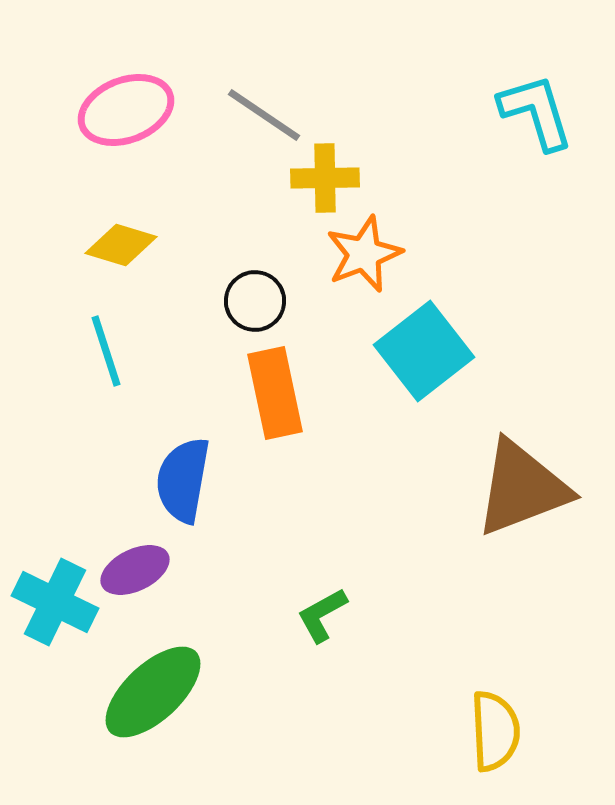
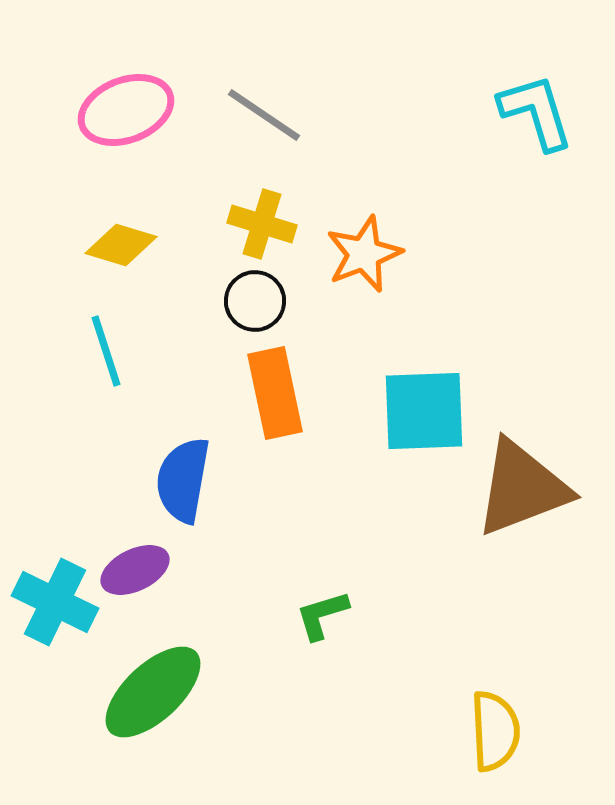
yellow cross: moved 63 px left, 46 px down; rotated 18 degrees clockwise
cyan square: moved 60 px down; rotated 36 degrees clockwise
green L-shape: rotated 12 degrees clockwise
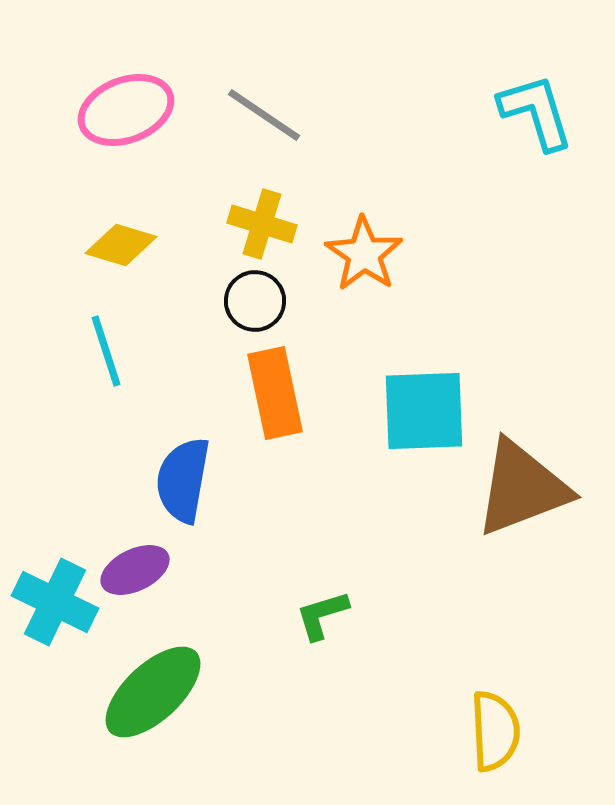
orange star: rotated 16 degrees counterclockwise
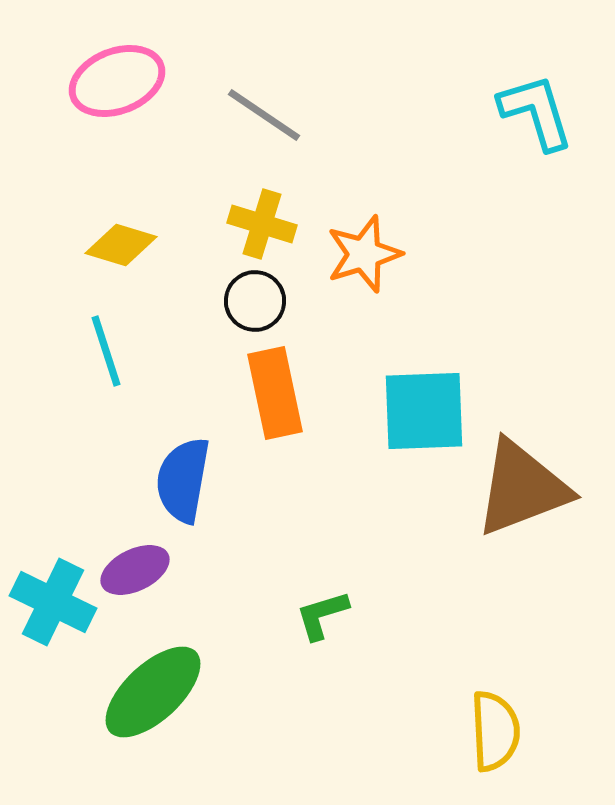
pink ellipse: moved 9 px left, 29 px up
orange star: rotated 20 degrees clockwise
cyan cross: moved 2 px left
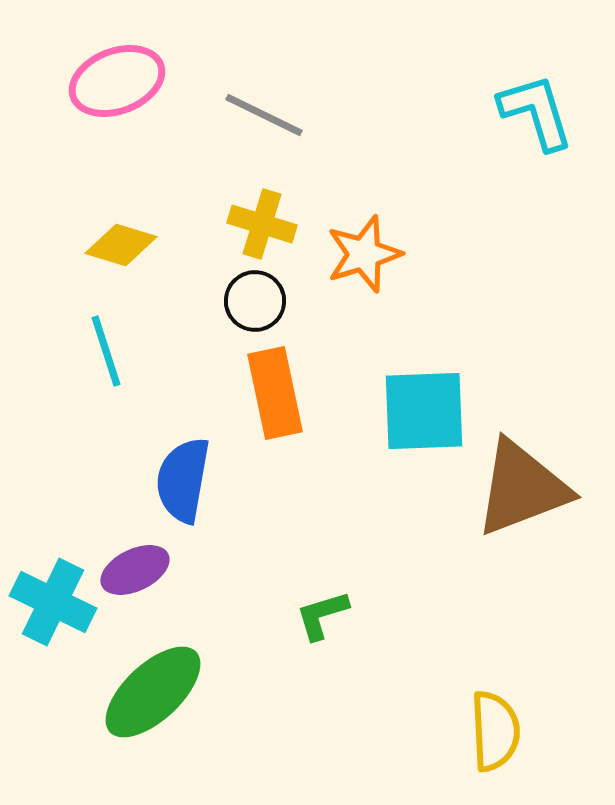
gray line: rotated 8 degrees counterclockwise
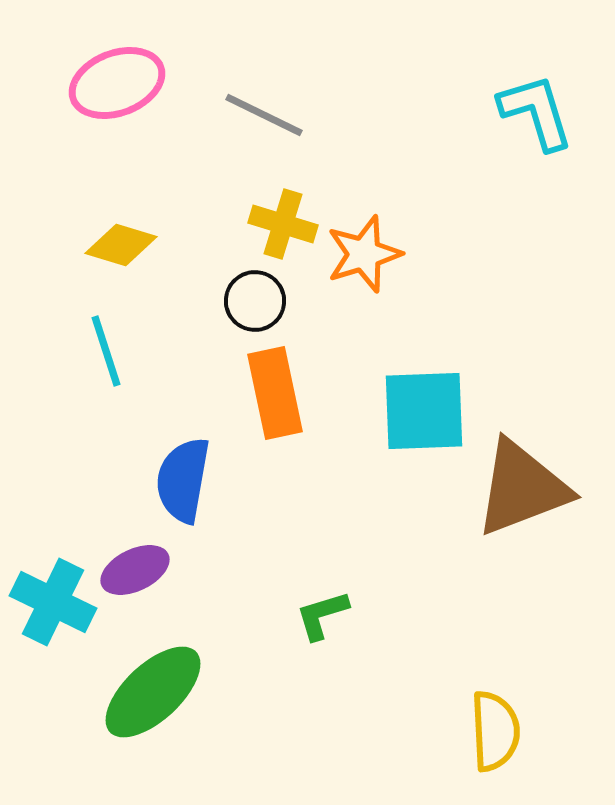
pink ellipse: moved 2 px down
yellow cross: moved 21 px right
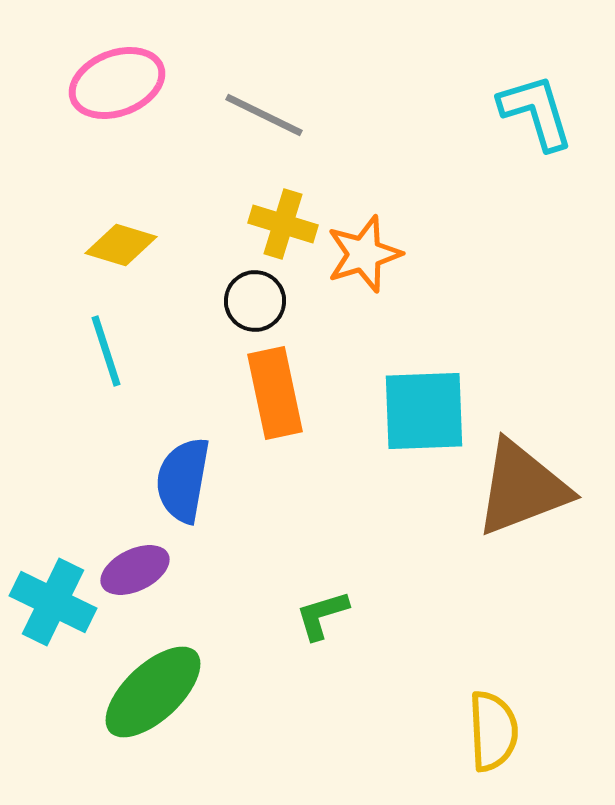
yellow semicircle: moved 2 px left
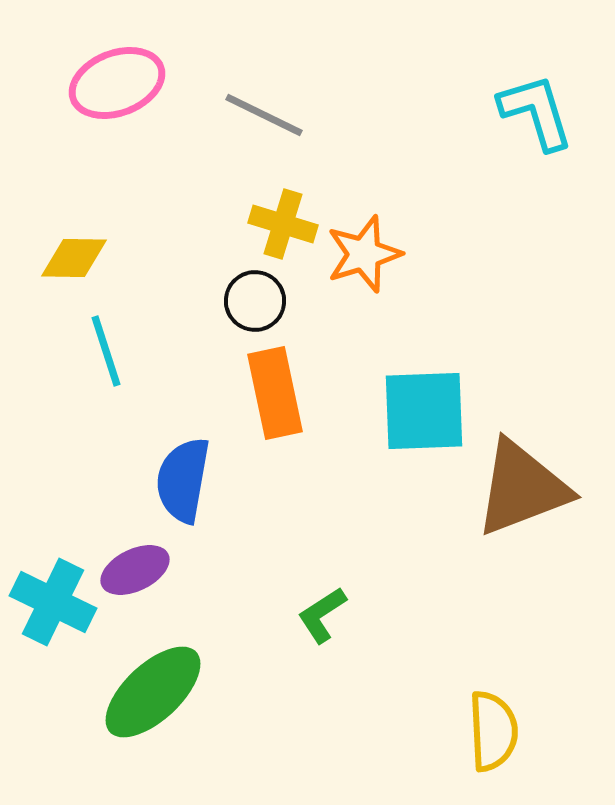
yellow diamond: moved 47 px left, 13 px down; rotated 16 degrees counterclockwise
green L-shape: rotated 16 degrees counterclockwise
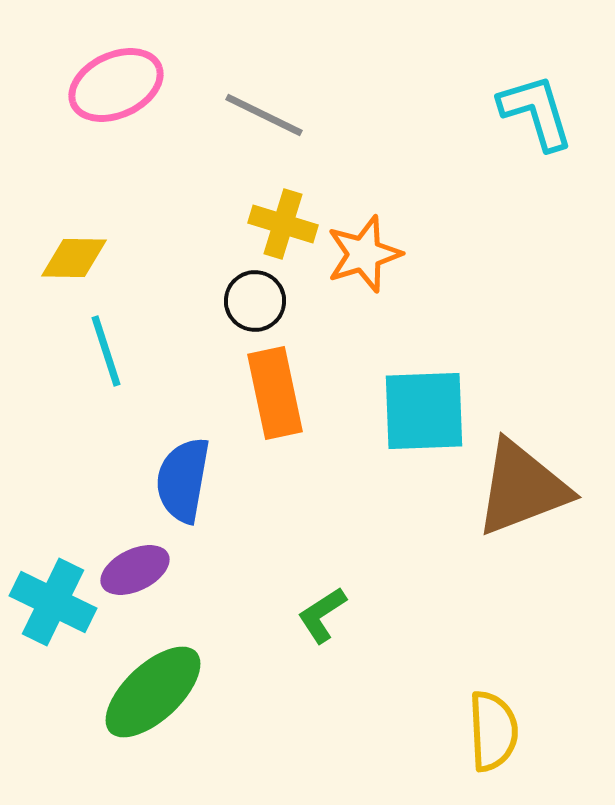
pink ellipse: moved 1 px left, 2 px down; rotated 4 degrees counterclockwise
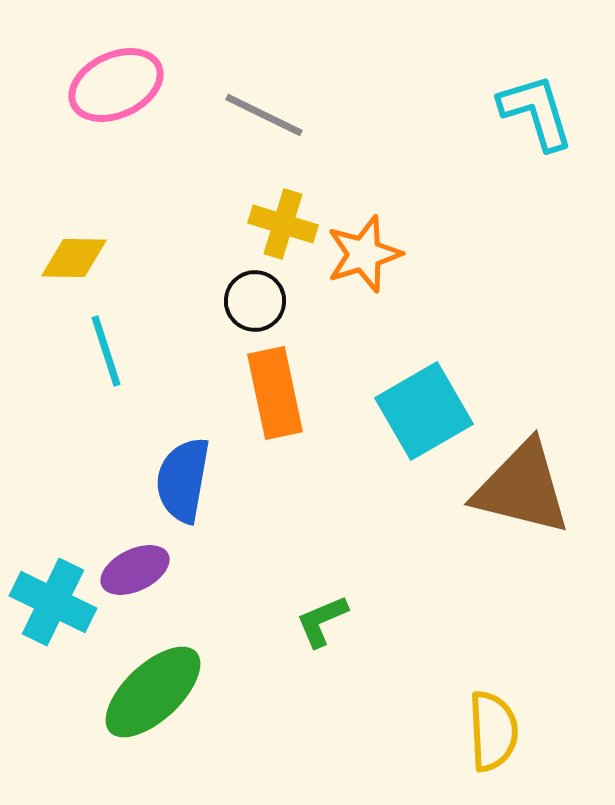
cyan square: rotated 28 degrees counterclockwise
brown triangle: rotated 35 degrees clockwise
green L-shape: moved 6 px down; rotated 10 degrees clockwise
